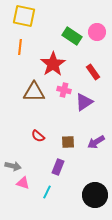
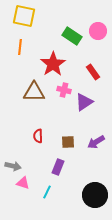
pink circle: moved 1 px right, 1 px up
red semicircle: rotated 48 degrees clockwise
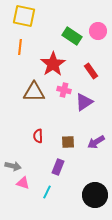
red rectangle: moved 2 px left, 1 px up
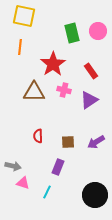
green rectangle: moved 3 px up; rotated 42 degrees clockwise
purple triangle: moved 5 px right, 2 px up
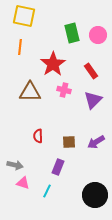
pink circle: moved 4 px down
brown triangle: moved 4 px left
purple triangle: moved 4 px right; rotated 12 degrees counterclockwise
brown square: moved 1 px right
gray arrow: moved 2 px right, 1 px up
cyan line: moved 1 px up
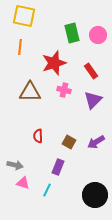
red star: moved 1 px right, 1 px up; rotated 15 degrees clockwise
brown square: rotated 32 degrees clockwise
cyan line: moved 1 px up
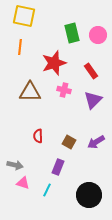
black circle: moved 6 px left
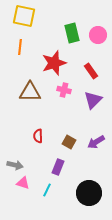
black circle: moved 2 px up
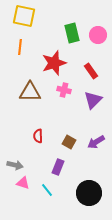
cyan line: rotated 64 degrees counterclockwise
